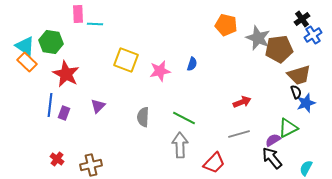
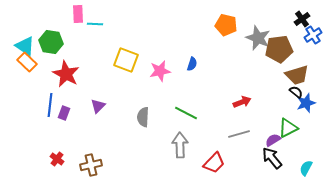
brown trapezoid: moved 2 px left
black semicircle: rotated 32 degrees counterclockwise
green line: moved 2 px right, 5 px up
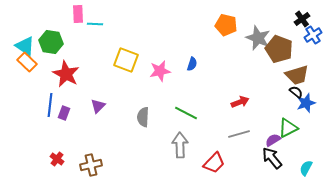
brown pentagon: rotated 28 degrees clockwise
red arrow: moved 2 px left
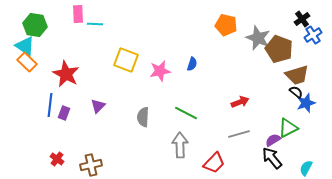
green hexagon: moved 16 px left, 17 px up
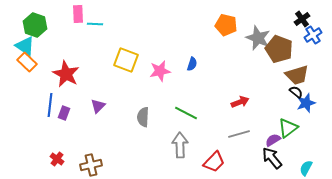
green hexagon: rotated 10 degrees clockwise
green triangle: rotated 10 degrees counterclockwise
red trapezoid: moved 1 px up
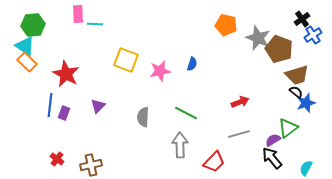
green hexagon: moved 2 px left; rotated 25 degrees counterclockwise
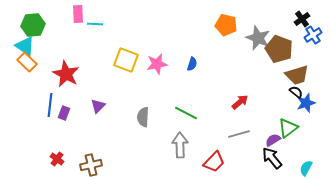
pink star: moved 3 px left, 7 px up
red arrow: rotated 18 degrees counterclockwise
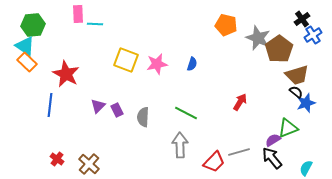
brown pentagon: rotated 16 degrees clockwise
red arrow: rotated 18 degrees counterclockwise
purple rectangle: moved 53 px right, 3 px up; rotated 48 degrees counterclockwise
green triangle: rotated 15 degrees clockwise
gray line: moved 18 px down
brown cross: moved 2 px left, 1 px up; rotated 35 degrees counterclockwise
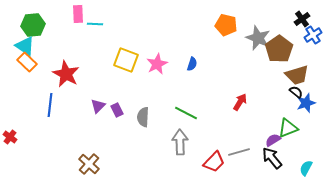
pink star: rotated 15 degrees counterclockwise
gray arrow: moved 3 px up
red cross: moved 47 px left, 22 px up
